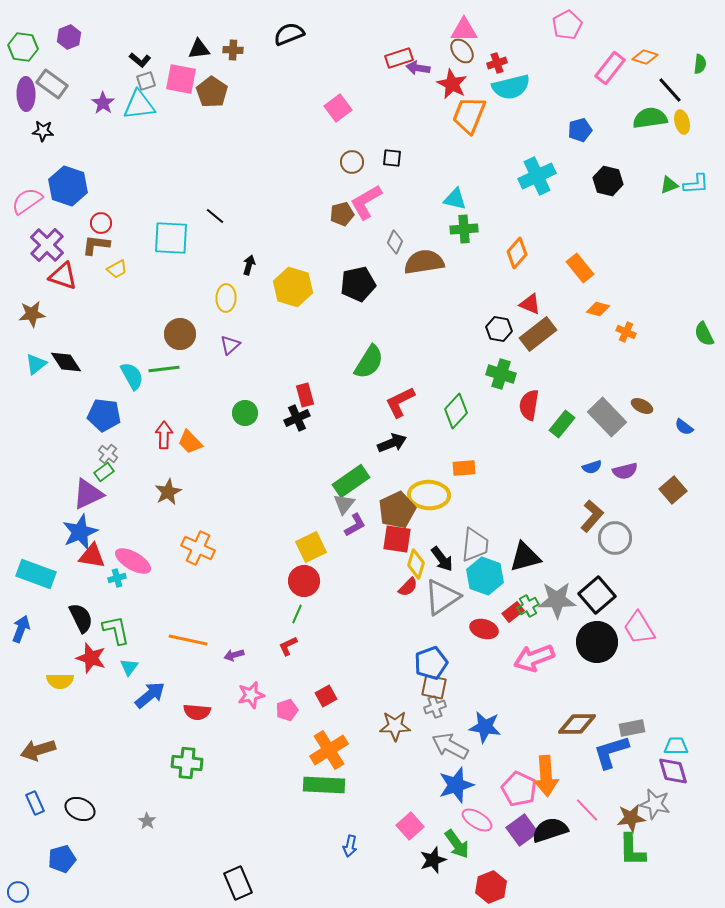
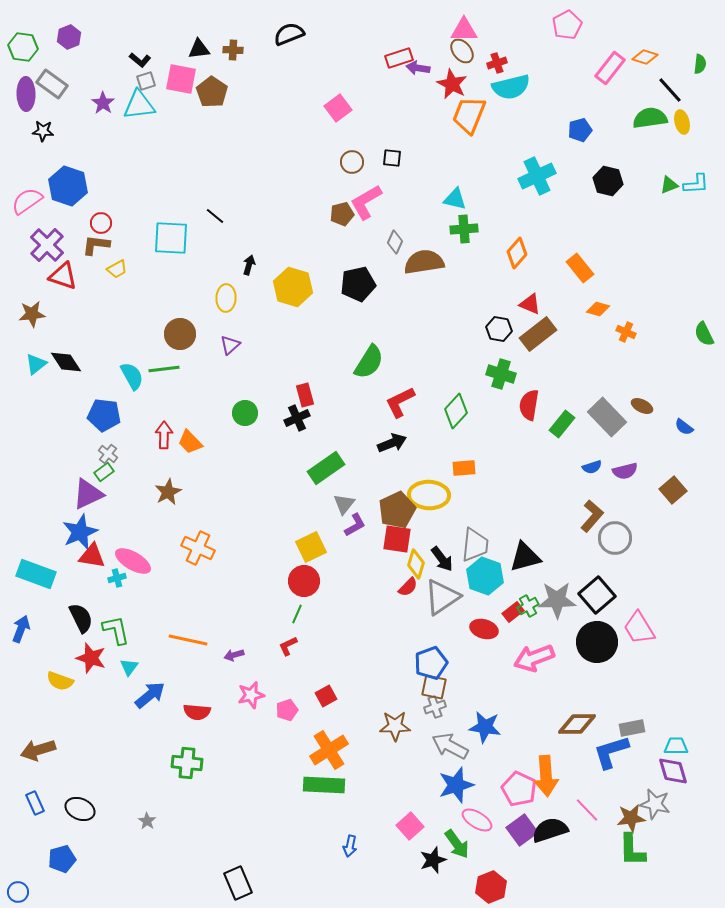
green rectangle at (351, 481): moved 25 px left, 13 px up
yellow semicircle at (60, 681): rotated 20 degrees clockwise
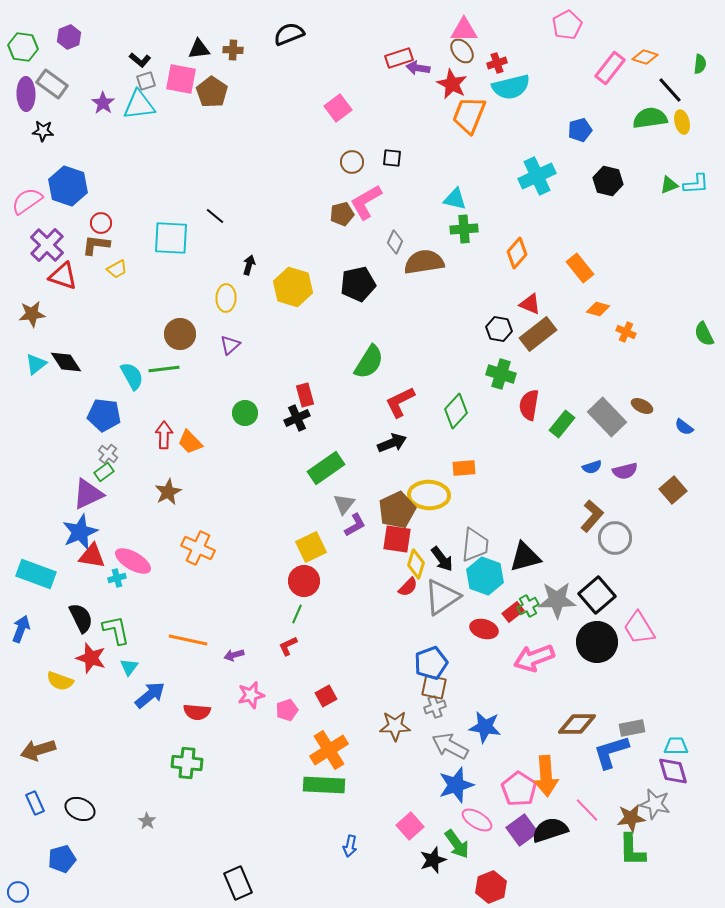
pink pentagon at (519, 789): rotated 8 degrees clockwise
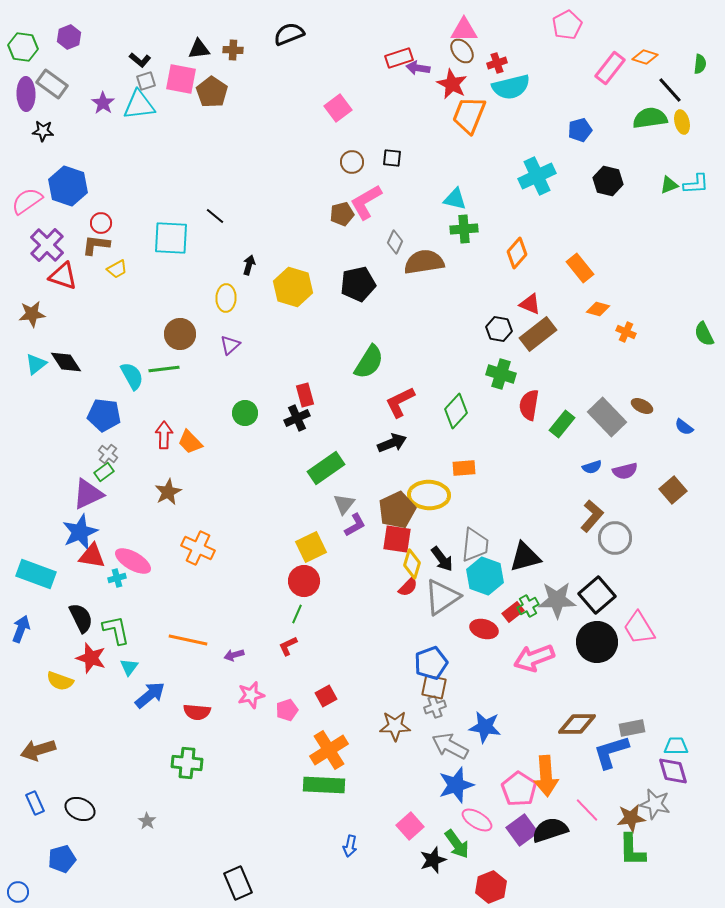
yellow diamond at (416, 564): moved 4 px left
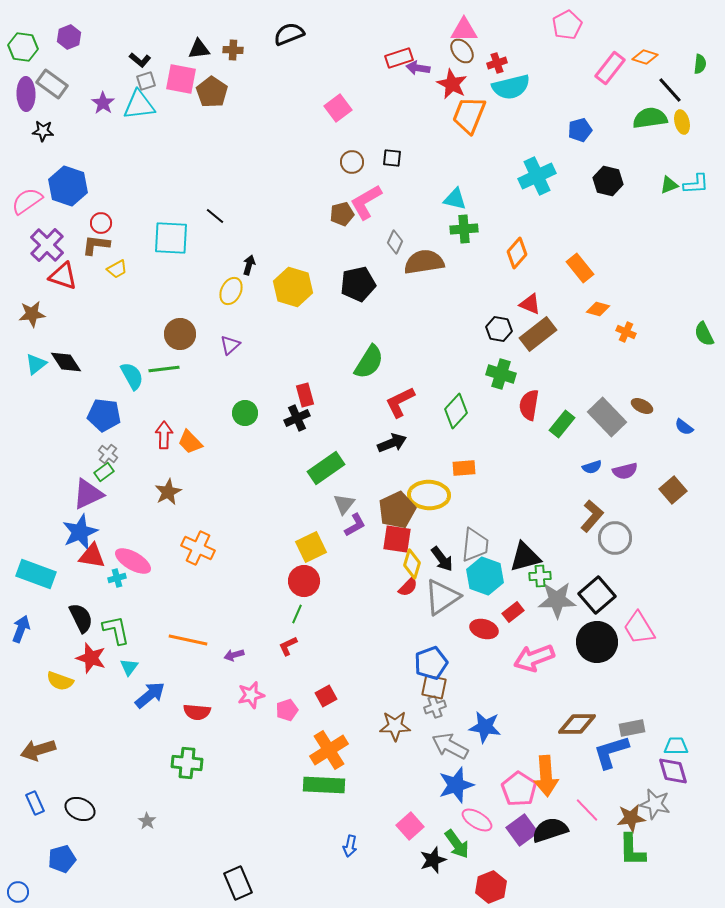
yellow ellipse at (226, 298): moved 5 px right, 7 px up; rotated 24 degrees clockwise
green cross at (528, 606): moved 12 px right, 30 px up; rotated 25 degrees clockwise
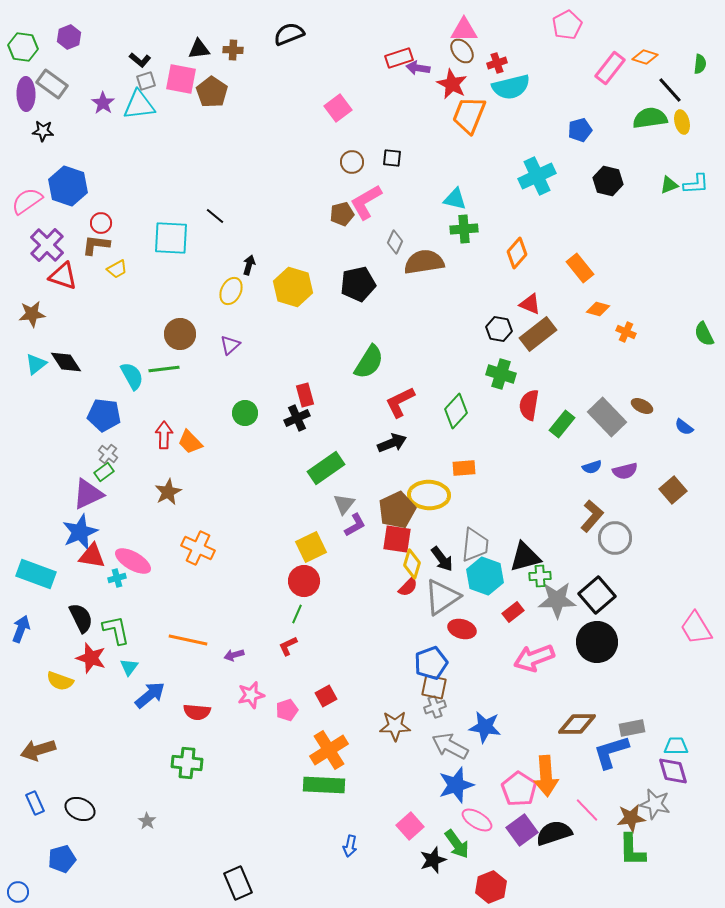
pink trapezoid at (639, 628): moved 57 px right
red ellipse at (484, 629): moved 22 px left
black semicircle at (550, 830): moved 4 px right, 3 px down
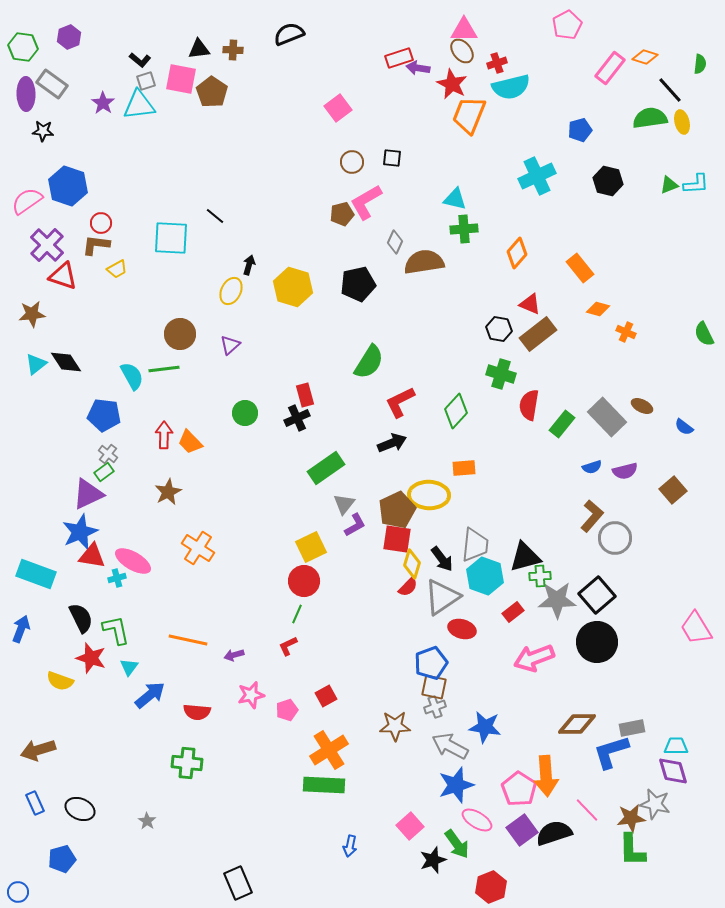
orange cross at (198, 548): rotated 8 degrees clockwise
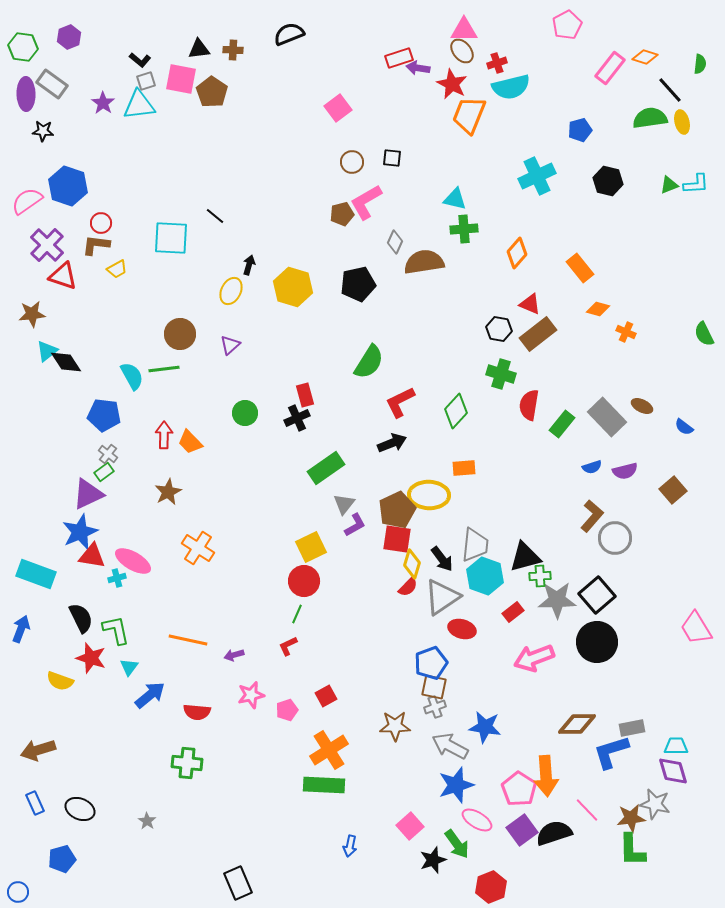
cyan triangle at (36, 364): moved 11 px right, 13 px up
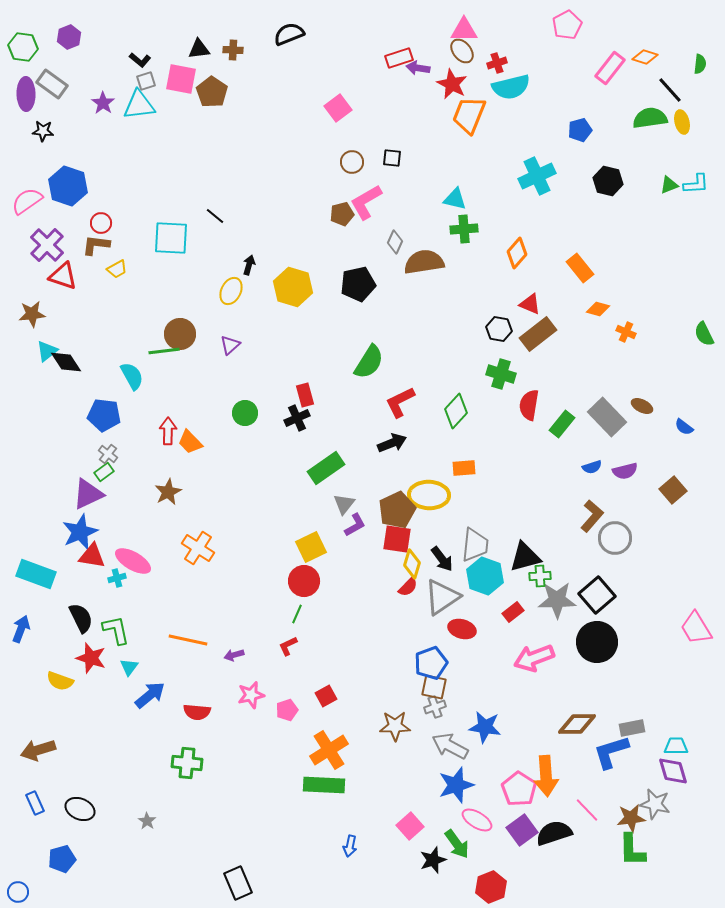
green line at (164, 369): moved 18 px up
red arrow at (164, 435): moved 4 px right, 4 px up
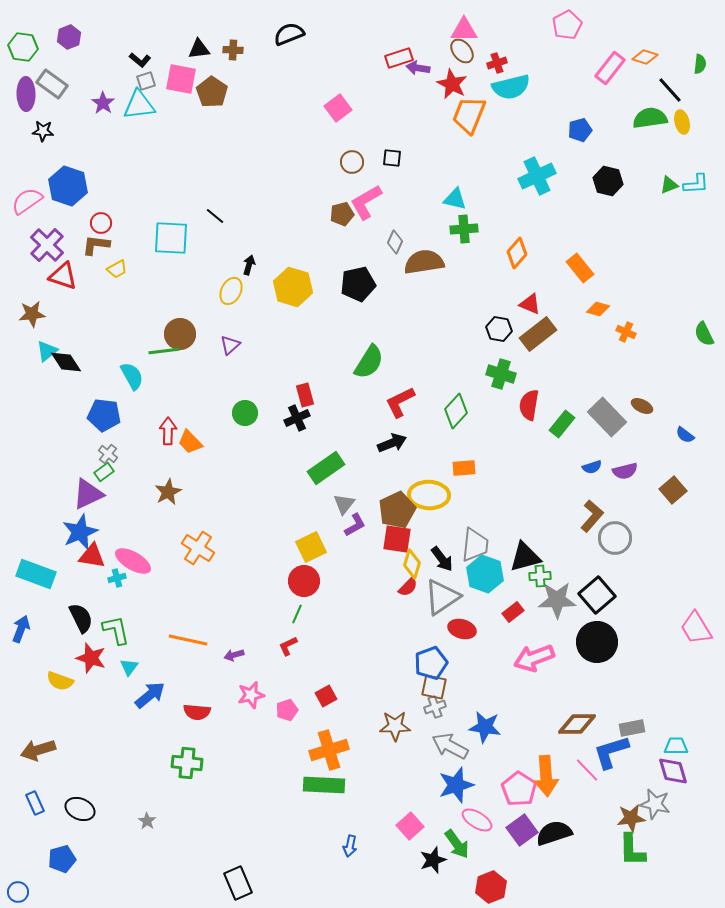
blue semicircle at (684, 427): moved 1 px right, 8 px down
cyan hexagon at (485, 576): moved 2 px up
orange cross at (329, 750): rotated 15 degrees clockwise
pink line at (587, 810): moved 40 px up
